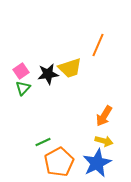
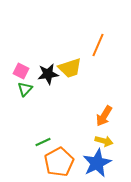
pink square: rotated 28 degrees counterclockwise
green triangle: moved 2 px right, 1 px down
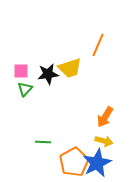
pink square: rotated 28 degrees counterclockwise
orange arrow: moved 1 px right, 1 px down
green line: rotated 28 degrees clockwise
orange pentagon: moved 15 px right
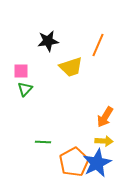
yellow trapezoid: moved 1 px right, 1 px up
black star: moved 33 px up
yellow arrow: rotated 12 degrees counterclockwise
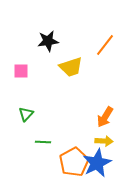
orange line: moved 7 px right; rotated 15 degrees clockwise
green triangle: moved 1 px right, 25 px down
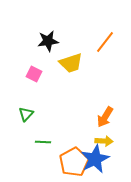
orange line: moved 3 px up
yellow trapezoid: moved 4 px up
pink square: moved 13 px right, 3 px down; rotated 28 degrees clockwise
blue star: moved 2 px left, 4 px up
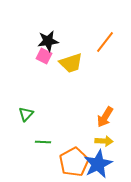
pink square: moved 10 px right, 18 px up
blue star: moved 3 px right, 5 px down
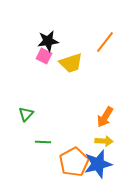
blue star: rotated 12 degrees clockwise
